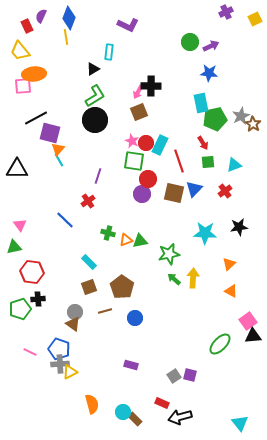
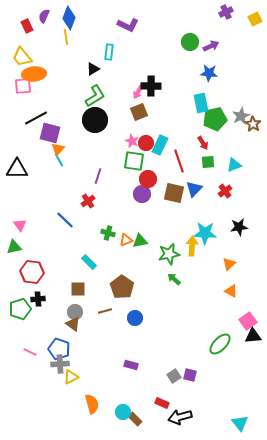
purple semicircle at (41, 16): moved 3 px right
yellow trapezoid at (20, 51): moved 2 px right, 6 px down
yellow arrow at (193, 278): moved 1 px left, 32 px up
brown square at (89, 287): moved 11 px left, 2 px down; rotated 21 degrees clockwise
yellow triangle at (70, 372): moved 1 px right, 5 px down
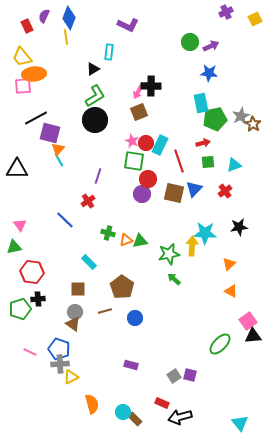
red arrow at (203, 143): rotated 72 degrees counterclockwise
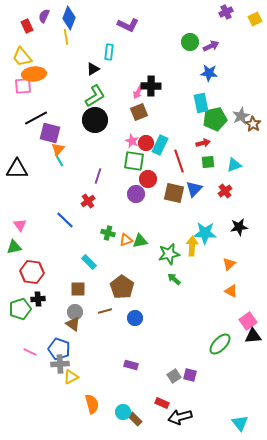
purple circle at (142, 194): moved 6 px left
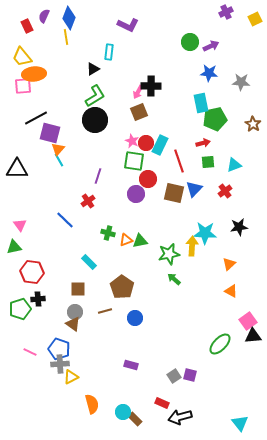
gray star at (241, 116): moved 34 px up; rotated 30 degrees clockwise
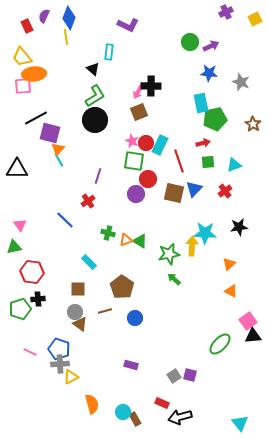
black triangle at (93, 69): rotated 48 degrees counterclockwise
gray star at (241, 82): rotated 18 degrees clockwise
green triangle at (140, 241): rotated 42 degrees clockwise
brown triangle at (73, 324): moved 7 px right
brown rectangle at (135, 419): rotated 16 degrees clockwise
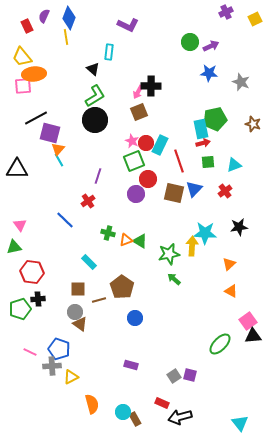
cyan rectangle at (201, 103): moved 26 px down
brown star at (253, 124): rotated 14 degrees counterclockwise
green square at (134, 161): rotated 30 degrees counterclockwise
brown line at (105, 311): moved 6 px left, 11 px up
gray cross at (60, 364): moved 8 px left, 2 px down
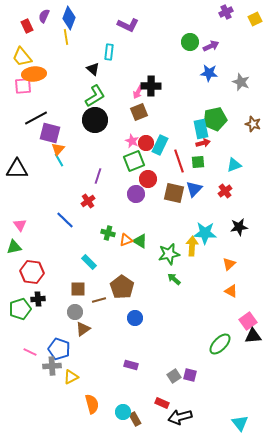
green square at (208, 162): moved 10 px left
brown triangle at (80, 324): moved 3 px right, 5 px down; rotated 49 degrees clockwise
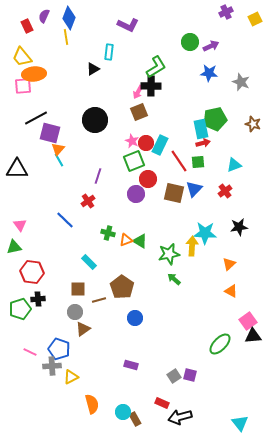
black triangle at (93, 69): rotated 48 degrees clockwise
green L-shape at (95, 96): moved 61 px right, 29 px up
red line at (179, 161): rotated 15 degrees counterclockwise
